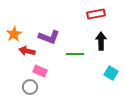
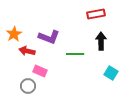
gray circle: moved 2 px left, 1 px up
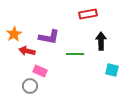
red rectangle: moved 8 px left
purple L-shape: rotated 10 degrees counterclockwise
cyan square: moved 1 px right, 3 px up; rotated 16 degrees counterclockwise
gray circle: moved 2 px right
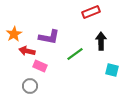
red rectangle: moved 3 px right, 2 px up; rotated 12 degrees counterclockwise
green line: rotated 36 degrees counterclockwise
pink rectangle: moved 5 px up
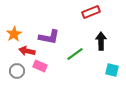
gray circle: moved 13 px left, 15 px up
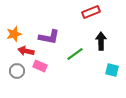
orange star: rotated 14 degrees clockwise
red arrow: moved 1 px left
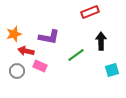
red rectangle: moved 1 px left
green line: moved 1 px right, 1 px down
cyan square: rotated 32 degrees counterclockwise
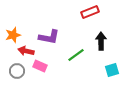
orange star: moved 1 px left, 1 px down
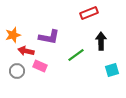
red rectangle: moved 1 px left, 1 px down
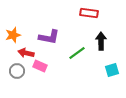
red rectangle: rotated 30 degrees clockwise
red arrow: moved 2 px down
green line: moved 1 px right, 2 px up
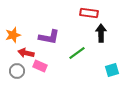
black arrow: moved 8 px up
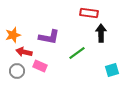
red arrow: moved 2 px left, 1 px up
